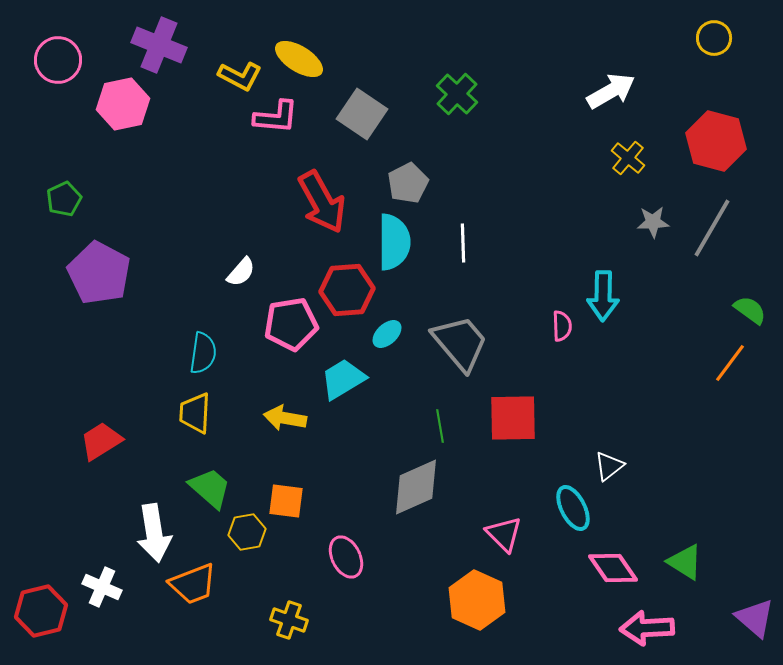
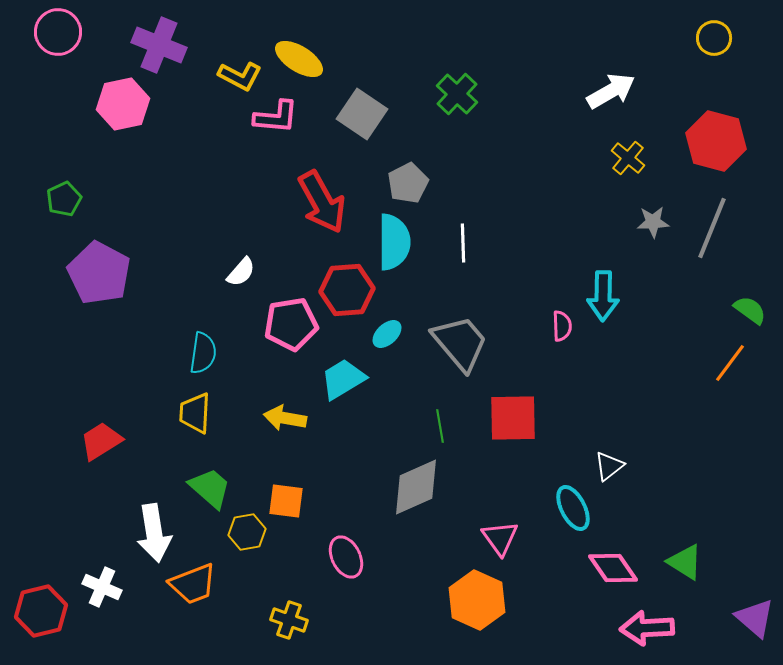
pink circle at (58, 60): moved 28 px up
gray line at (712, 228): rotated 8 degrees counterclockwise
pink triangle at (504, 534): moved 4 px left, 4 px down; rotated 9 degrees clockwise
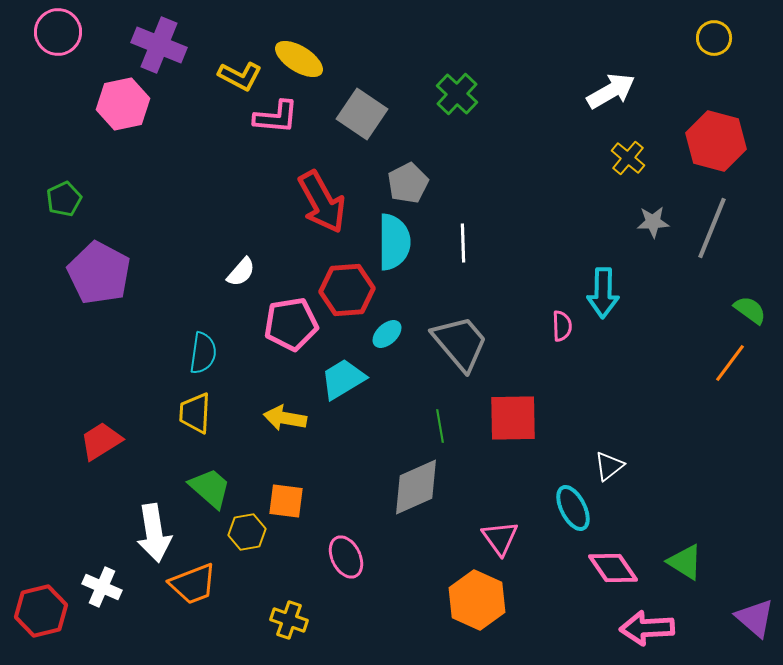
cyan arrow at (603, 296): moved 3 px up
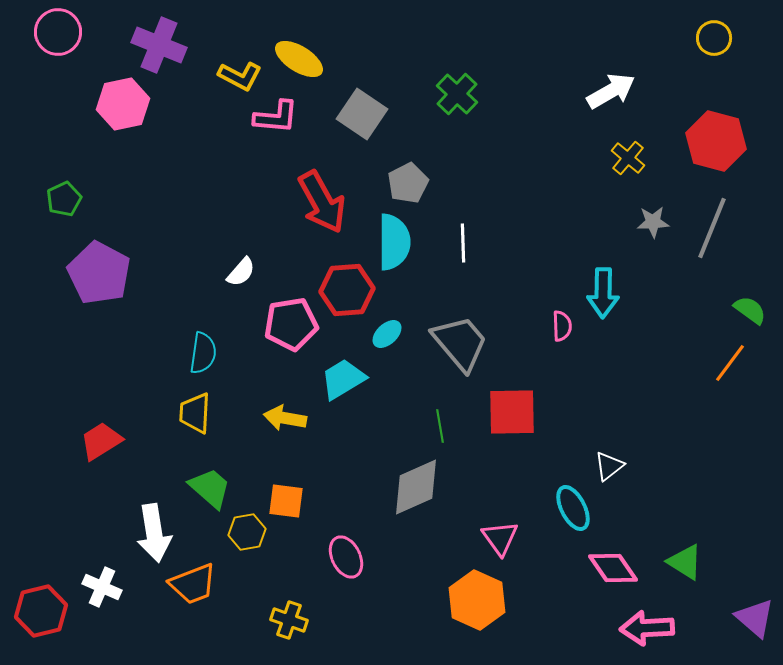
red square at (513, 418): moved 1 px left, 6 px up
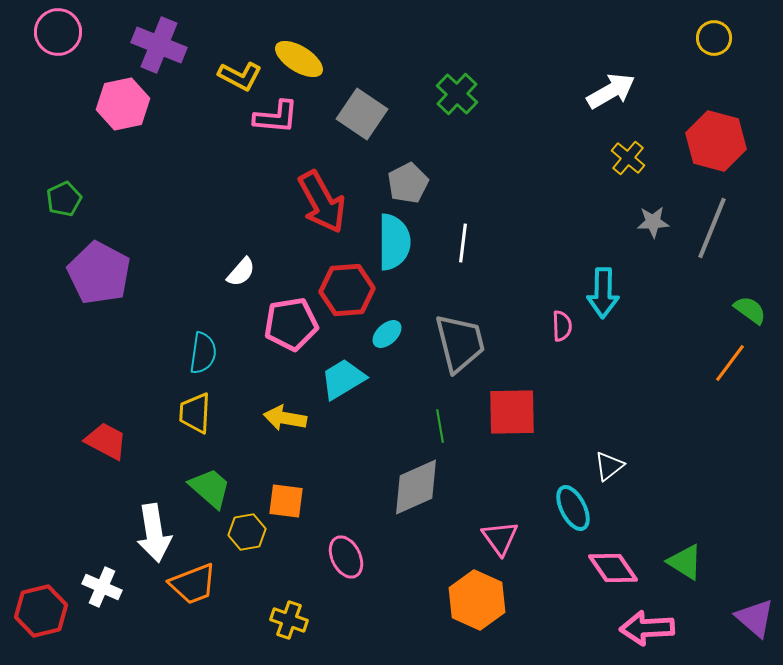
white line at (463, 243): rotated 9 degrees clockwise
gray trapezoid at (460, 343): rotated 26 degrees clockwise
red trapezoid at (101, 441): moved 5 px right; rotated 60 degrees clockwise
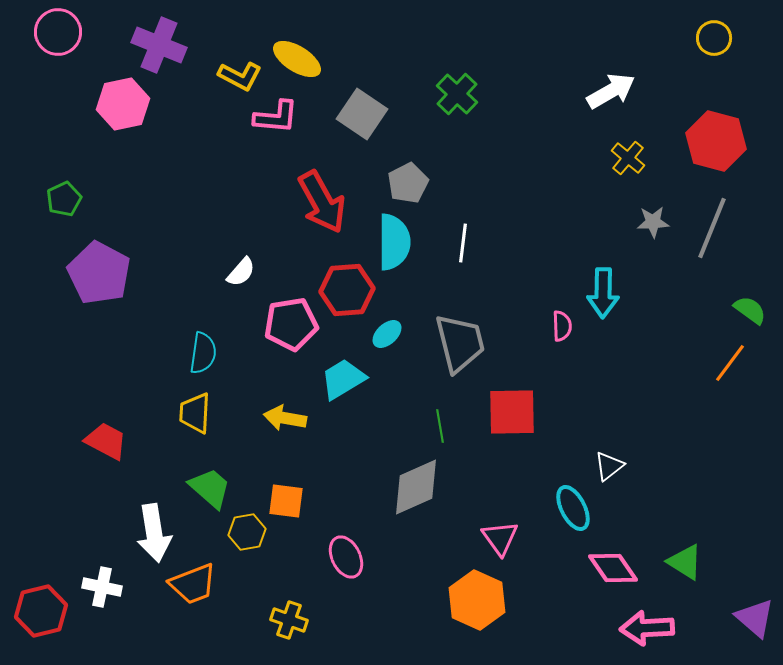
yellow ellipse at (299, 59): moved 2 px left
white cross at (102, 587): rotated 12 degrees counterclockwise
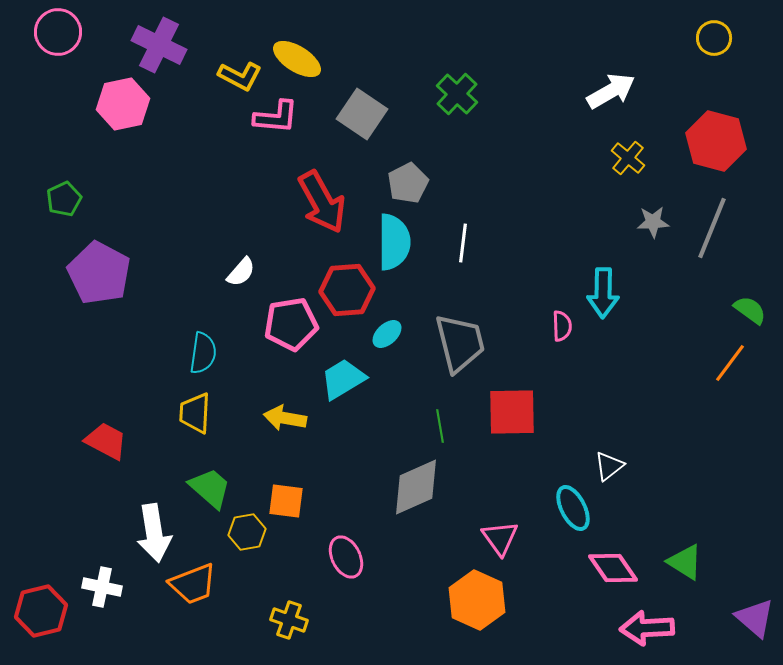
purple cross at (159, 45): rotated 4 degrees clockwise
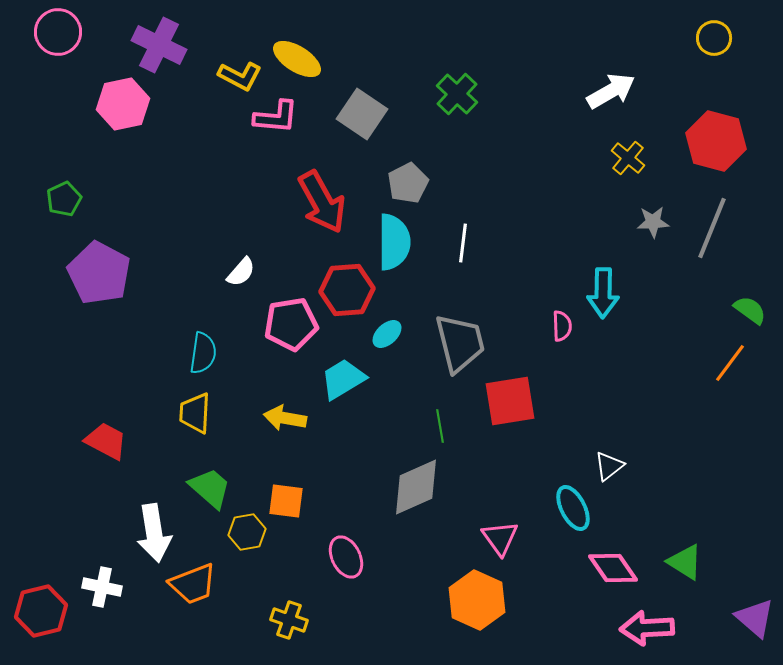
red square at (512, 412): moved 2 px left, 11 px up; rotated 8 degrees counterclockwise
